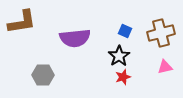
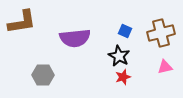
black star: rotated 10 degrees counterclockwise
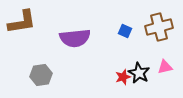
brown cross: moved 2 px left, 6 px up
black star: moved 20 px right, 17 px down
gray hexagon: moved 2 px left; rotated 10 degrees counterclockwise
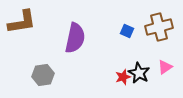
blue square: moved 2 px right
purple semicircle: rotated 72 degrees counterclockwise
pink triangle: rotated 21 degrees counterclockwise
gray hexagon: moved 2 px right
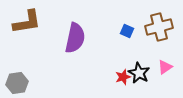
brown L-shape: moved 5 px right
gray hexagon: moved 26 px left, 8 px down
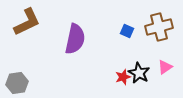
brown L-shape: rotated 16 degrees counterclockwise
purple semicircle: moved 1 px down
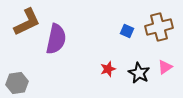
purple semicircle: moved 19 px left
red star: moved 15 px left, 8 px up
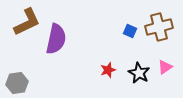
blue square: moved 3 px right
red star: moved 1 px down
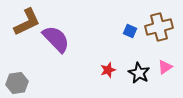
purple semicircle: rotated 56 degrees counterclockwise
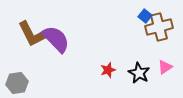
brown L-shape: moved 5 px right, 12 px down; rotated 88 degrees clockwise
blue square: moved 15 px right, 15 px up; rotated 16 degrees clockwise
